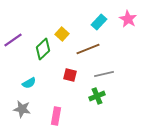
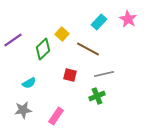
brown line: rotated 50 degrees clockwise
gray star: moved 1 px right, 1 px down; rotated 18 degrees counterclockwise
pink rectangle: rotated 24 degrees clockwise
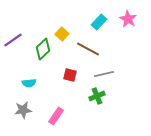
cyan semicircle: rotated 24 degrees clockwise
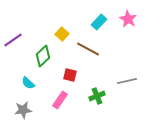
green diamond: moved 7 px down
gray line: moved 23 px right, 7 px down
cyan semicircle: moved 1 px left; rotated 48 degrees clockwise
pink rectangle: moved 4 px right, 16 px up
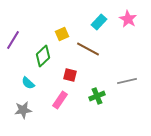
yellow square: rotated 24 degrees clockwise
purple line: rotated 24 degrees counterclockwise
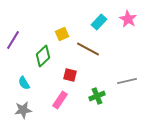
cyan semicircle: moved 4 px left; rotated 16 degrees clockwise
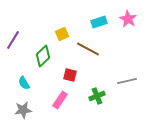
cyan rectangle: rotated 28 degrees clockwise
